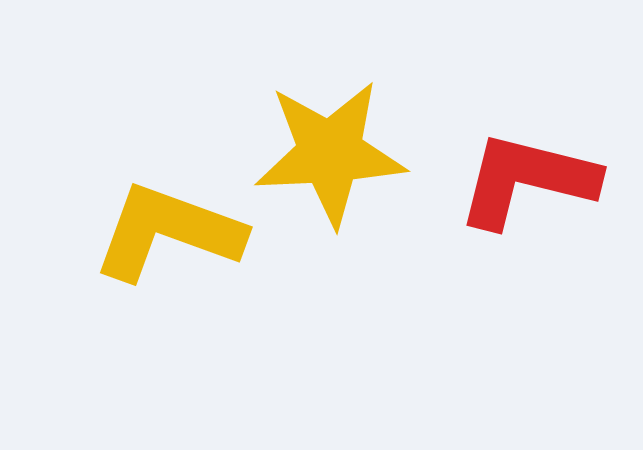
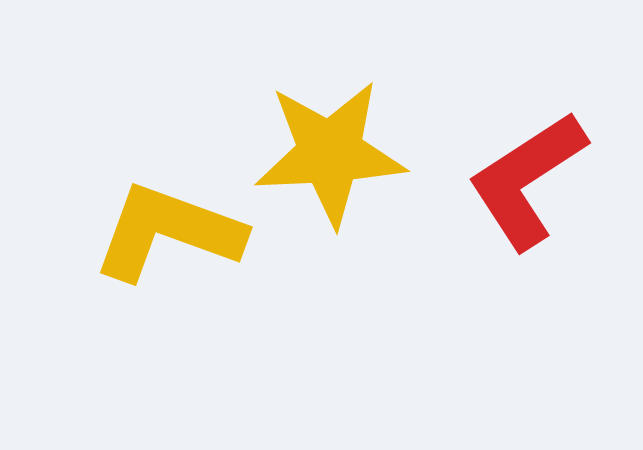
red L-shape: rotated 47 degrees counterclockwise
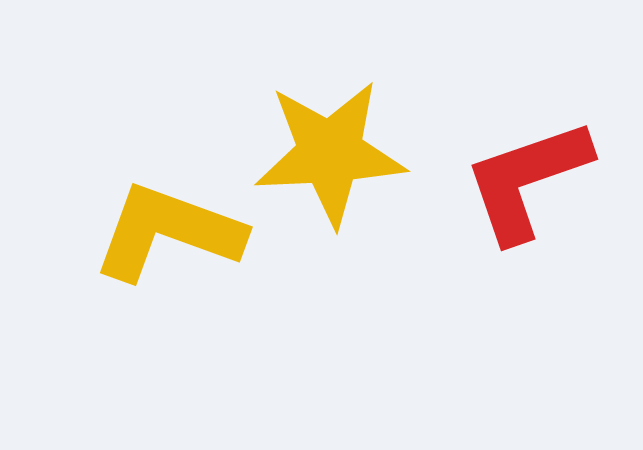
red L-shape: rotated 14 degrees clockwise
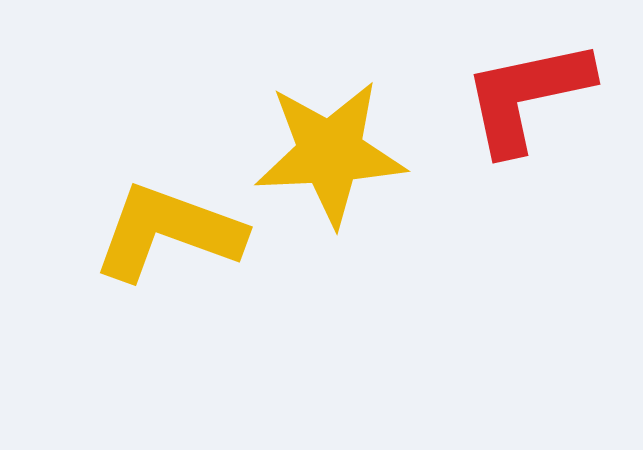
red L-shape: moved 84 px up; rotated 7 degrees clockwise
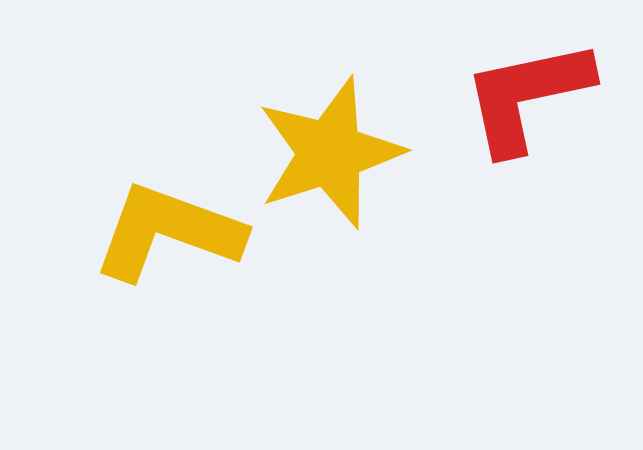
yellow star: rotated 15 degrees counterclockwise
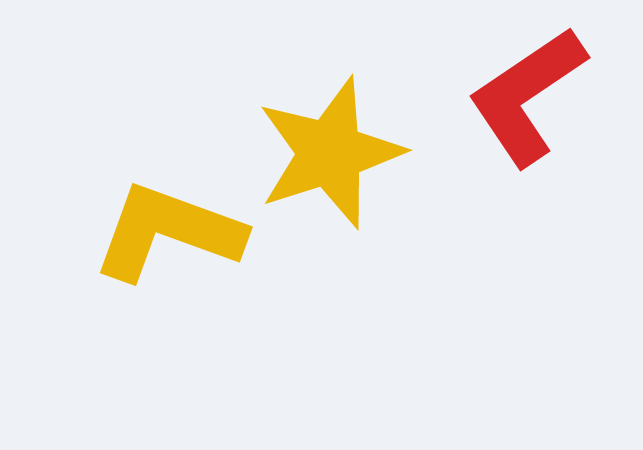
red L-shape: rotated 22 degrees counterclockwise
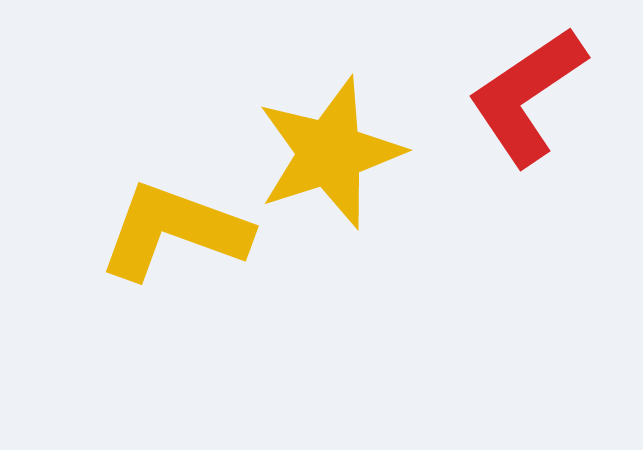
yellow L-shape: moved 6 px right, 1 px up
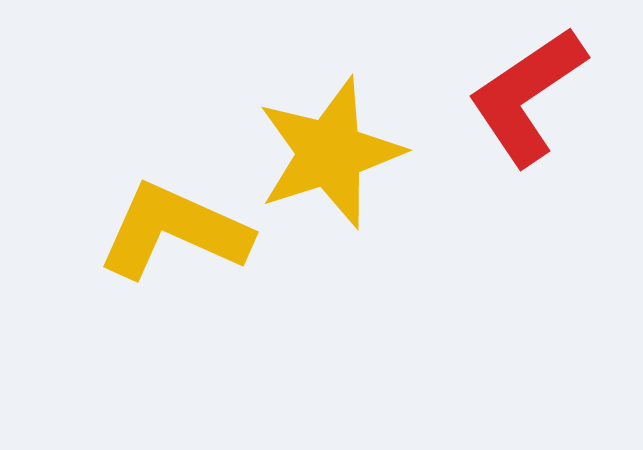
yellow L-shape: rotated 4 degrees clockwise
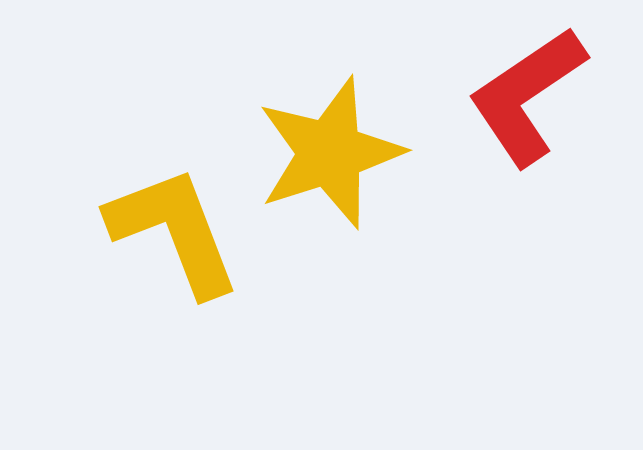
yellow L-shape: rotated 45 degrees clockwise
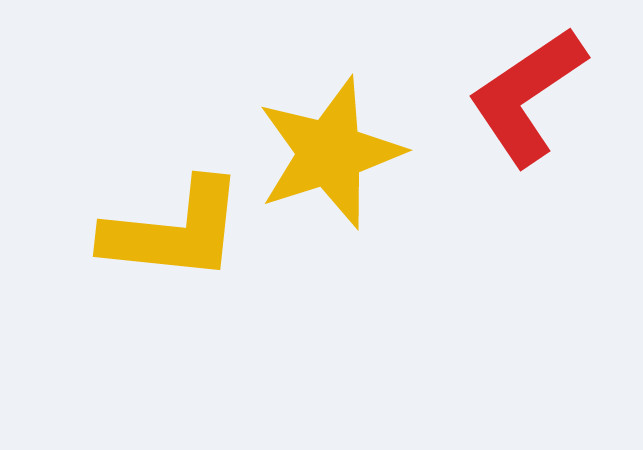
yellow L-shape: rotated 117 degrees clockwise
